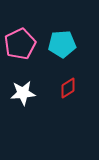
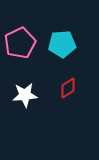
pink pentagon: moved 1 px up
white star: moved 2 px right, 2 px down
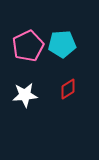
pink pentagon: moved 8 px right, 3 px down
red diamond: moved 1 px down
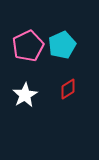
cyan pentagon: moved 1 px down; rotated 20 degrees counterclockwise
white star: rotated 25 degrees counterclockwise
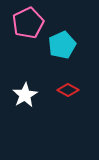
pink pentagon: moved 23 px up
red diamond: moved 1 px down; rotated 60 degrees clockwise
